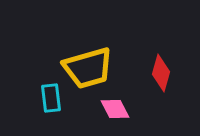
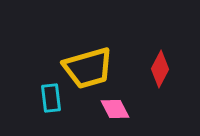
red diamond: moved 1 px left, 4 px up; rotated 12 degrees clockwise
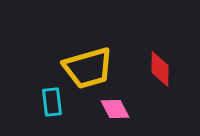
red diamond: rotated 27 degrees counterclockwise
cyan rectangle: moved 1 px right, 4 px down
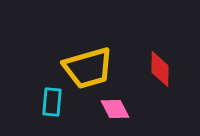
cyan rectangle: rotated 12 degrees clockwise
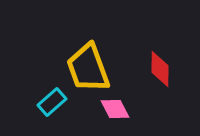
yellow trapezoid: rotated 86 degrees clockwise
cyan rectangle: rotated 44 degrees clockwise
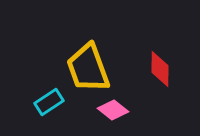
cyan rectangle: moved 3 px left; rotated 8 degrees clockwise
pink diamond: moved 2 px left, 1 px down; rotated 24 degrees counterclockwise
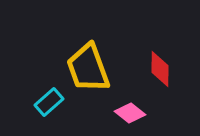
cyan rectangle: rotated 8 degrees counterclockwise
pink diamond: moved 17 px right, 3 px down
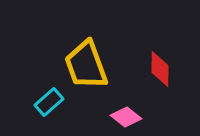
yellow trapezoid: moved 2 px left, 3 px up
pink diamond: moved 4 px left, 4 px down
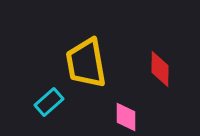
yellow trapezoid: moved 2 px up; rotated 10 degrees clockwise
pink diamond: rotated 52 degrees clockwise
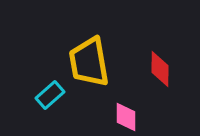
yellow trapezoid: moved 3 px right, 1 px up
cyan rectangle: moved 1 px right, 7 px up
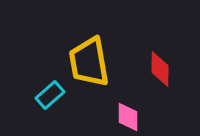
pink diamond: moved 2 px right
